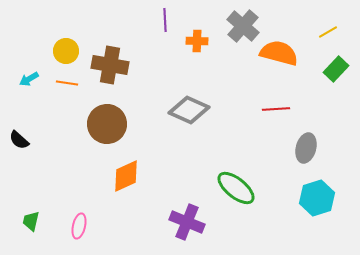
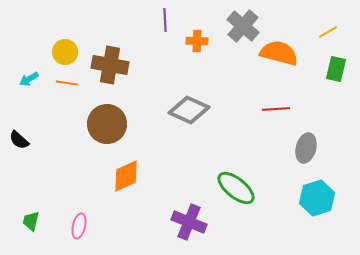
yellow circle: moved 1 px left, 1 px down
green rectangle: rotated 30 degrees counterclockwise
purple cross: moved 2 px right
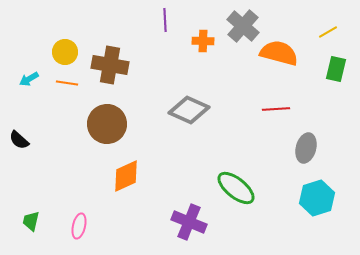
orange cross: moved 6 px right
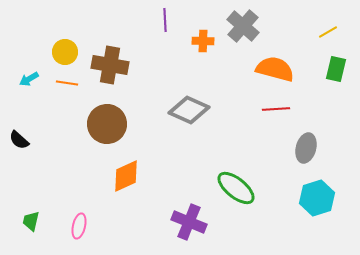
orange semicircle: moved 4 px left, 16 px down
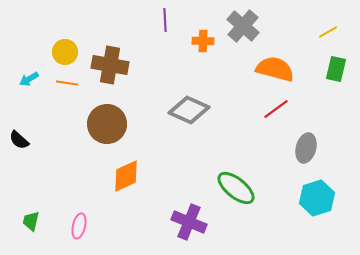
red line: rotated 32 degrees counterclockwise
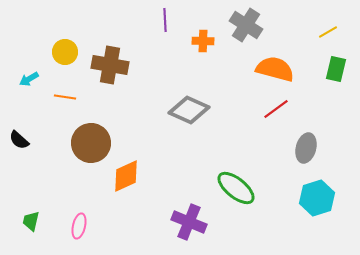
gray cross: moved 3 px right, 1 px up; rotated 8 degrees counterclockwise
orange line: moved 2 px left, 14 px down
brown circle: moved 16 px left, 19 px down
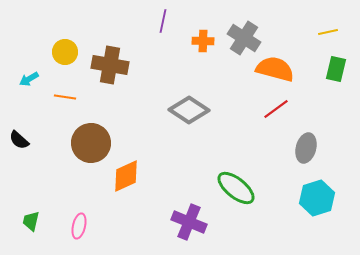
purple line: moved 2 px left, 1 px down; rotated 15 degrees clockwise
gray cross: moved 2 px left, 13 px down
yellow line: rotated 18 degrees clockwise
gray diamond: rotated 9 degrees clockwise
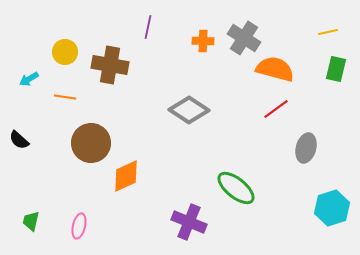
purple line: moved 15 px left, 6 px down
cyan hexagon: moved 15 px right, 10 px down
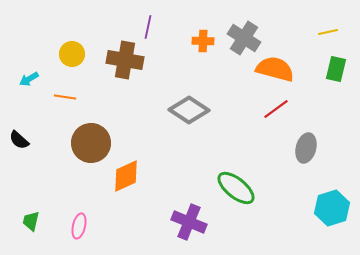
yellow circle: moved 7 px right, 2 px down
brown cross: moved 15 px right, 5 px up
